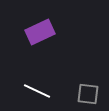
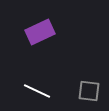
gray square: moved 1 px right, 3 px up
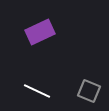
gray square: rotated 15 degrees clockwise
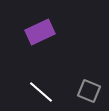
white line: moved 4 px right, 1 px down; rotated 16 degrees clockwise
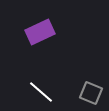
gray square: moved 2 px right, 2 px down
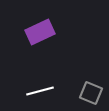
white line: moved 1 px left, 1 px up; rotated 56 degrees counterclockwise
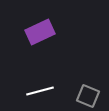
gray square: moved 3 px left, 3 px down
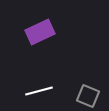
white line: moved 1 px left
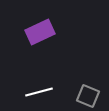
white line: moved 1 px down
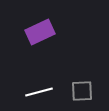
gray square: moved 6 px left, 5 px up; rotated 25 degrees counterclockwise
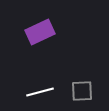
white line: moved 1 px right
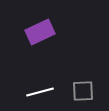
gray square: moved 1 px right
